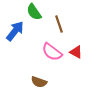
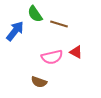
green semicircle: moved 1 px right, 2 px down
brown line: rotated 54 degrees counterclockwise
pink semicircle: moved 5 px down; rotated 50 degrees counterclockwise
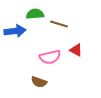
green semicircle: rotated 120 degrees clockwise
blue arrow: rotated 45 degrees clockwise
red triangle: moved 2 px up
pink semicircle: moved 2 px left
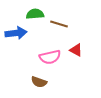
blue arrow: moved 1 px right, 2 px down
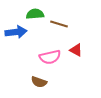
blue arrow: moved 1 px up
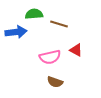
green semicircle: moved 1 px left
brown semicircle: moved 16 px right
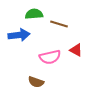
blue arrow: moved 3 px right, 3 px down
brown semicircle: moved 19 px left
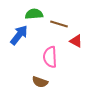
blue arrow: rotated 45 degrees counterclockwise
red triangle: moved 9 px up
pink semicircle: rotated 100 degrees clockwise
brown semicircle: moved 4 px right
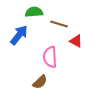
green semicircle: moved 2 px up
brown semicircle: rotated 63 degrees counterclockwise
